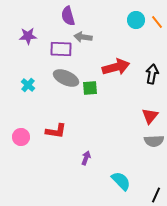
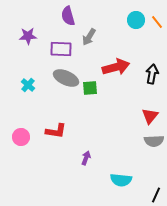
gray arrow: moved 6 px right; rotated 66 degrees counterclockwise
cyan semicircle: moved 1 px up; rotated 140 degrees clockwise
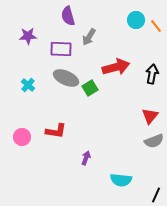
orange line: moved 1 px left, 4 px down
green square: rotated 28 degrees counterclockwise
pink circle: moved 1 px right
gray semicircle: rotated 18 degrees counterclockwise
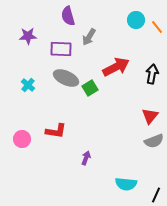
orange line: moved 1 px right, 1 px down
red arrow: rotated 12 degrees counterclockwise
pink circle: moved 2 px down
cyan semicircle: moved 5 px right, 4 px down
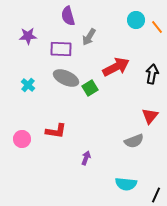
gray semicircle: moved 20 px left
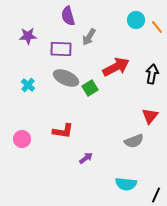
red L-shape: moved 7 px right
purple arrow: rotated 32 degrees clockwise
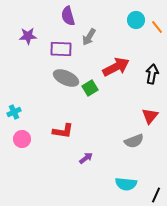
cyan cross: moved 14 px left, 27 px down; rotated 24 degrees clockwise
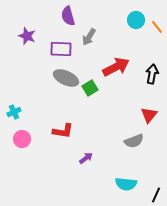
purple star: moved 1 px left; rotated 24 degrees clockwise
red triangle: moved 1 px left, 1 px up
